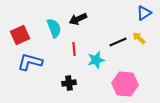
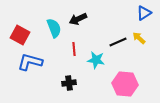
red square: rotated 36 degrees counterclockwise
cyan star: rotated 24 degrees clockwise
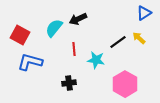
cyan semicircle: rotated 120 degrees counterclockwise
black line: rotated 12 degrees counterclockwise
pink hexagon: rotated 25 degrees clockwise
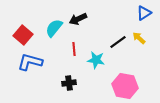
red square: moved 3 px right; rotated 12 degrees clockwise
pink hexagon: moved 2 px down; rotated 20 degrees counterclockwise
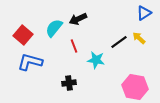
black line: moved 1 px right
red line: moved 3 px up; rotated 16 degrees counterclockwise
pink hexagon: moved 10 px right, 1 px down
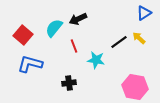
blue L-shape: moved 2 px down
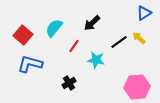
black arrow: moved 14 px right, 4 px down; rotated 18 degrees counterclockwise
red line: rotated 56 degrees clockwise
black cross: rotated 24 degrees counterclockwise
pink hexagon: moved 2 px right; rotated 15 degrees counterclockwise
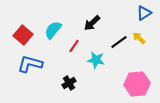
cyan semicircle: moved 1 px left, 2 px down
pink hexagon: moved 3 px up
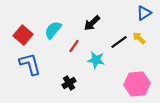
blue L-shape: rotated 60 degrees clockwise
